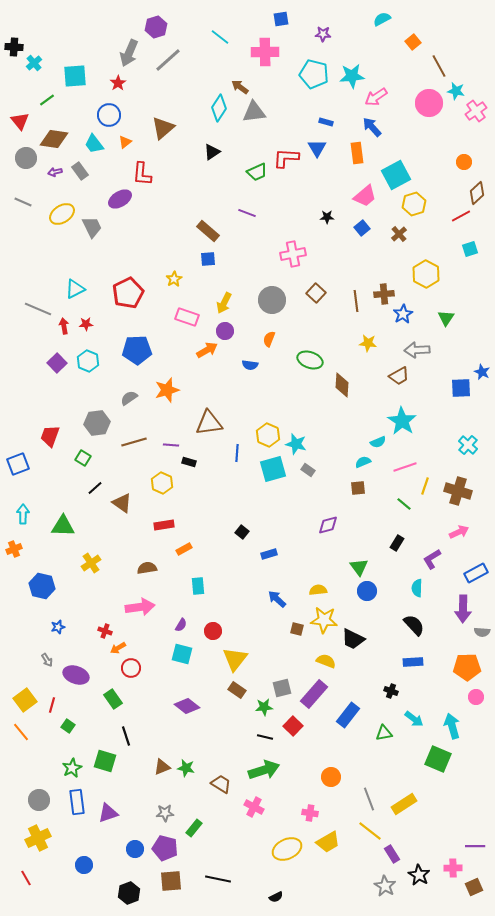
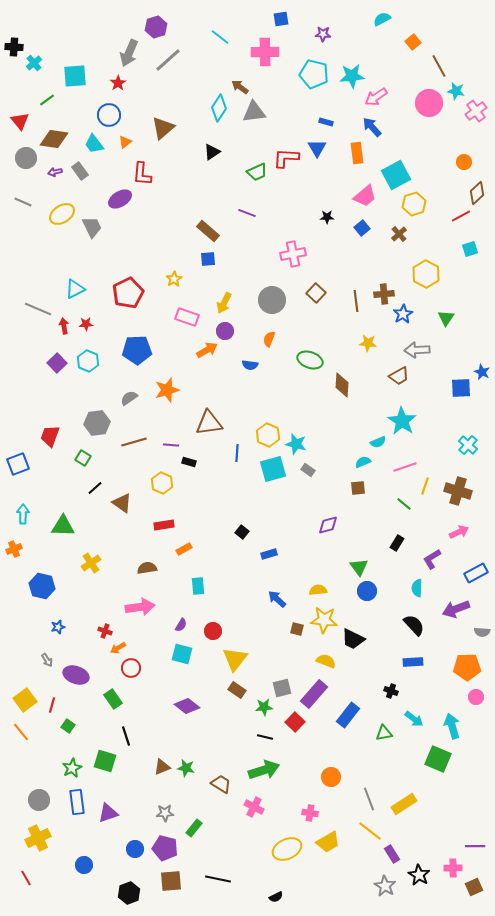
purple arrow at (463, 609): moved 7 px left; rotated 68 degrees clockwise
red square at (293, 726): moved 2 px right, 4 px up
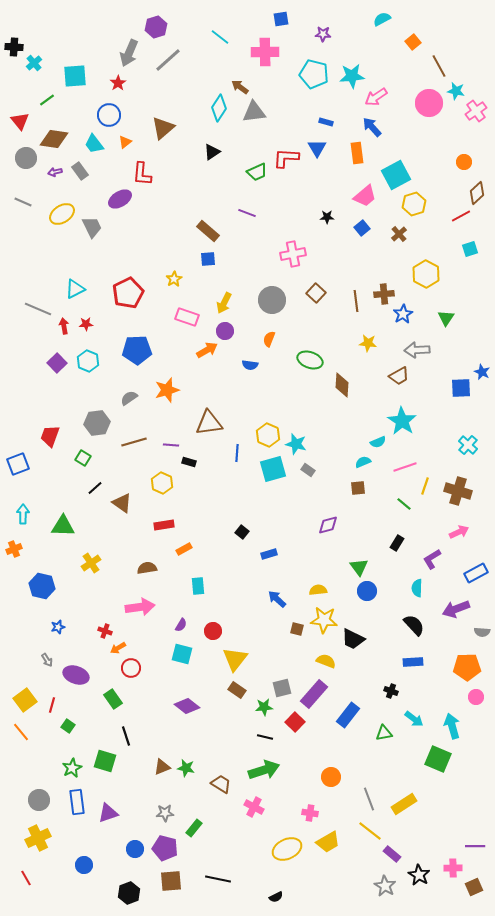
purple rectangle at (392, 854): rotated 18 degrees counterclockwise
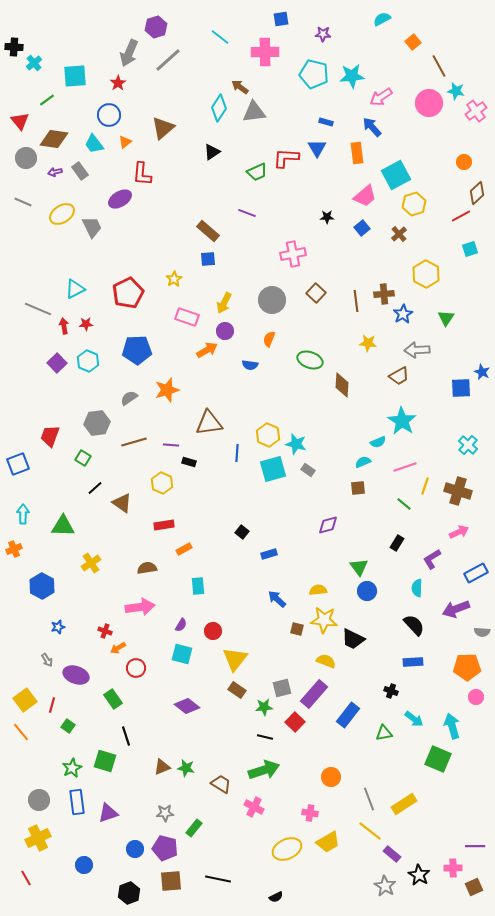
pink arrow at (376, 97): moved 5 px right
blue hexagon at (42, 586): rotated 15 degrees clockwise
red circle at (131, 668): moved 5 px right
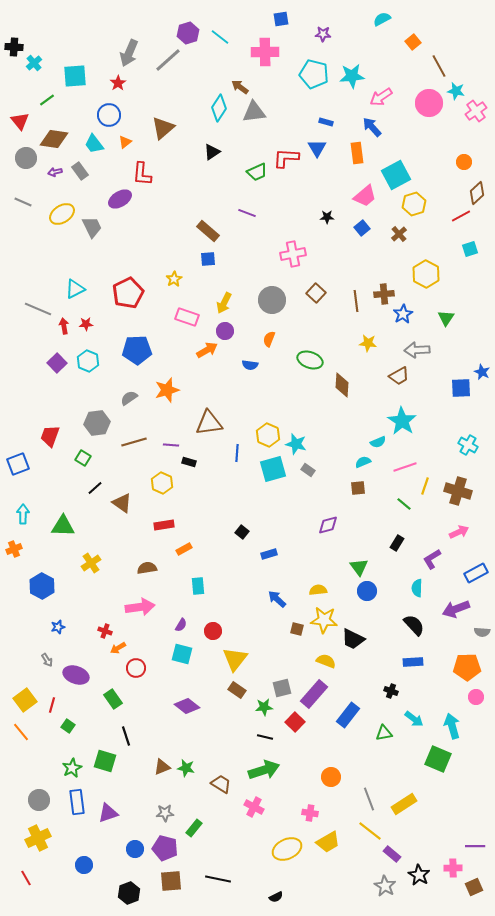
purple hexagon at (156, 27): moved 32 px right, 6 px down
cyan cross at (468, 445): rotated 12 degrees counterclockwise
